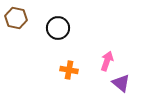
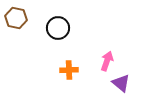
orange cross: rotated 12 degrees counterclockwise
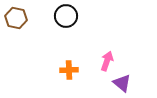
black circle: moved 8 px right, 12 px up
purple triangle: moved 1 px right
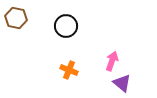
black circle: moved 10 px down
pink arrow: moved 5 px right
orange cross: rotated 24 degrees clockwise
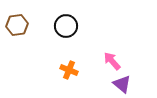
brown hexagon: moved 1 px right, 7 px down; rotated 20 degrees counterclockwise
pink arrow: rotated 60 degrees counterclockwise
purple triangle: moved 1 px down
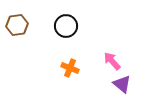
orange cross: moved 1 px right, 2 px up
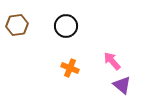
purple triangle: moved 1 px down
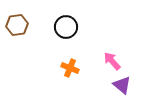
black circle: moved 1 px down
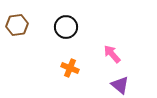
pink arrow: moved 7 px up
purple triangle: moved 2 px left
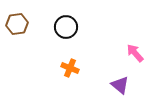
brown hexagon: moved 1 px up
pink arrow: moved 23 px right, 1 px up
